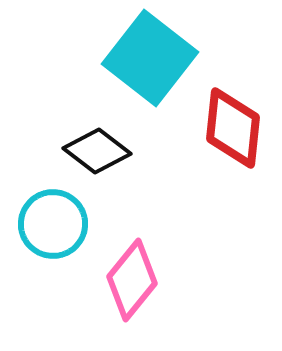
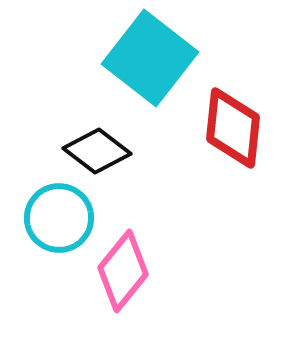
cyan circle: moved 6 px right, 6 px up
pink diamond: moved 9 px left, 9 px up
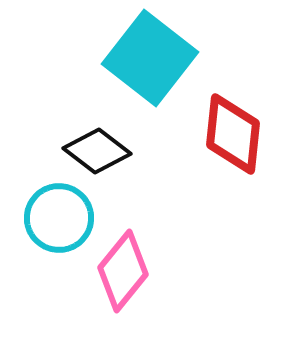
red diamond: moved 6 px down
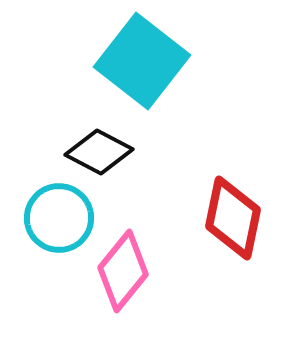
cyan square: moved 8 px left, 3 px down
red diamond: moved 84 px down; rotated 6 degrees clockwise
black diamond: moved 2 px right, 1 px down; rotated 10 degrees counterclockwise
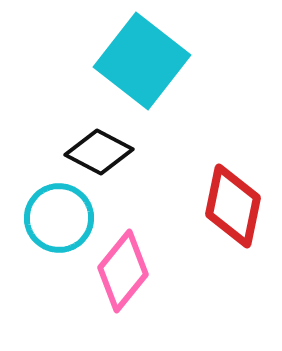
red diamond: moved 12 px up
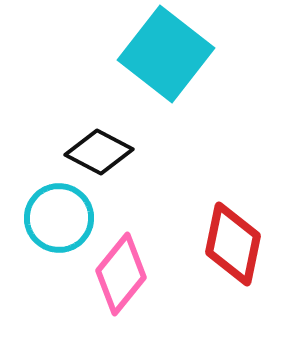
cyan square: moved 24 px right, 7 px up
red diamond: moved 38 px down
pink diamond: moved 2 px left, 3 px down
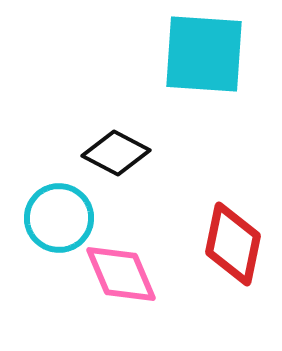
cyan square: moved 38 px right; rotated 34 degrees counterclockwise
black diamond: moved 17 px right, 1 px down
pink diamond: rotated 62 degrees counterclockwise
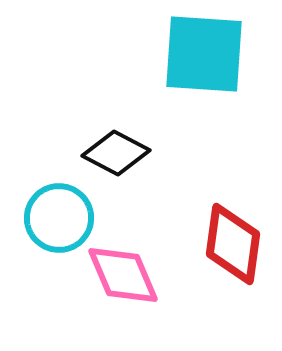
red diamond: rotated 4 degrees counterclockwise
pink diamond: moved 2 px right, 1 px down
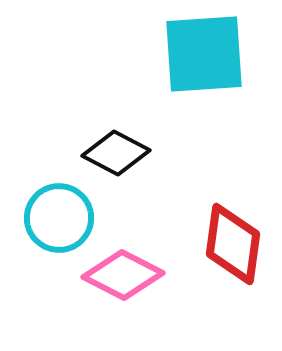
cyan square: rotated 8 degrees counterclockwise
pink diamond: rotated 40 degrees counterclockwise
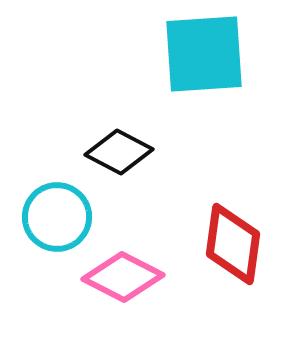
black diamond: moved 3 px right, 1 px up
cyan circle: moved 2 px left, 1 px up
pink diamond: moved 2 px down
